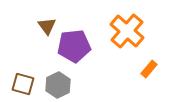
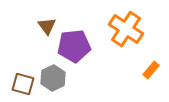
orange cross: moved 1 px left, 2 px up; rotated 8 degrees counterclockwise
orange rectangle: moved 2 px right, 1 px down
gray hexagon: moved 5 px left, 7 px up
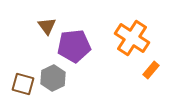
orange cross: moved 6 px right, 9 px down
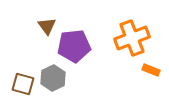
orange cross: rotated 36 degrees clockwise
orange rectangle: rotated 72 degrees clockwise
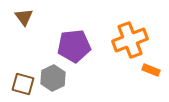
brown triangle: moved 23 px left, 9 px up
orange cross: moved 2 px left, 2 px down
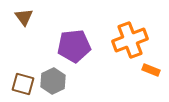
gray hexagon: moved 3 px down
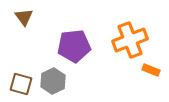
brown square: moved 2 px left
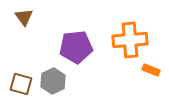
orange cross: rotated 16 degrees clockwise
purple pentagon: moved 2 px right, 1 px down
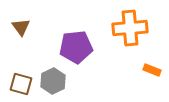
brown triangle: moved 3 px left, 10 px down
orange cross: moved 12 px up
orange rectangle: moved 1 px right
